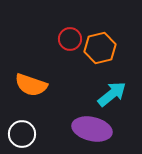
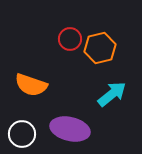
purple ellipse: moved 22 px left
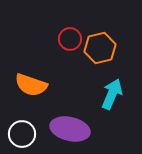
cyan arrow: rotated 28 degrees counterclockwise
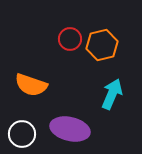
orange hexagon: moved 2 px right, 3 px up
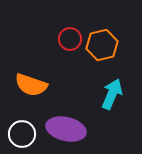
purple ellipse: moved 4 px left
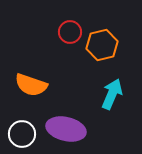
red circle: moved 7 px up
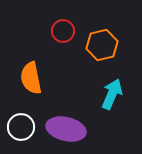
red circle: moved 7 px left, 1 px up
orange semicircle: moved 7 px up; rotated 60 degrees clockwise
white circle: moved 1 px left, 7 px up
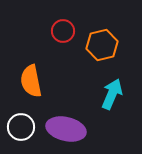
orange semicircle: moved 3 px down
